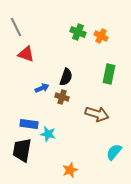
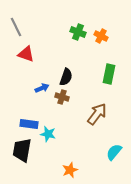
brown arrow: rotated 70 degrees counterclockwise
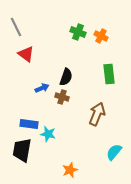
red triangle: rotated 18 degrees clockwise
green rectangle: rotated 18 degrees counterclockwise
brown arrow: rotated 15 degrees counterclockwise
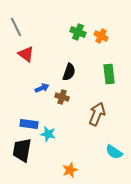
black semicircle: moved 3 px right, 5 px up
cyan semicircle: rotated 96 degrees counterclockwise
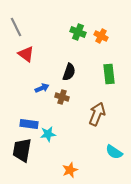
cyan star: rotated 21 degrees counterclockwise
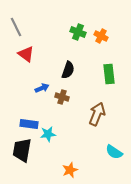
black semicircle: moved 1 px left, 2 px up
